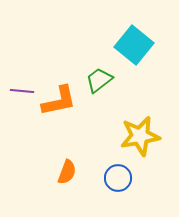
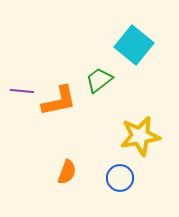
blue circle: moved 2 px right
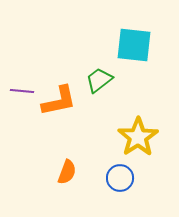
cyan square: rotated 33 degrees counterclockwise
yellow star: moved 2 px left, 1 px down; rotated 24 degrees counterclockwise
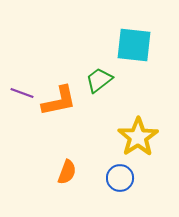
purple line: moved 2 px down; rotated 15 degrees clockwise
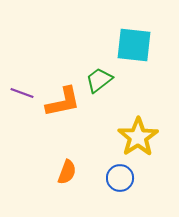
orange L-shape: moved 4 px right, 1 px down
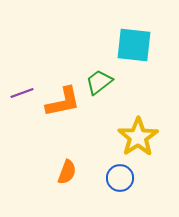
green trapezoid: moved 2 px down
purple line: rotated 40 degrees counterclockwise
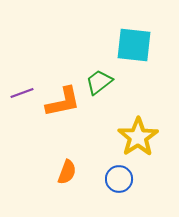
blue circle: moved 1 px left, 1 px down
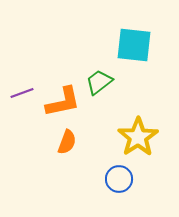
orange semicircle: moved 30 px up
